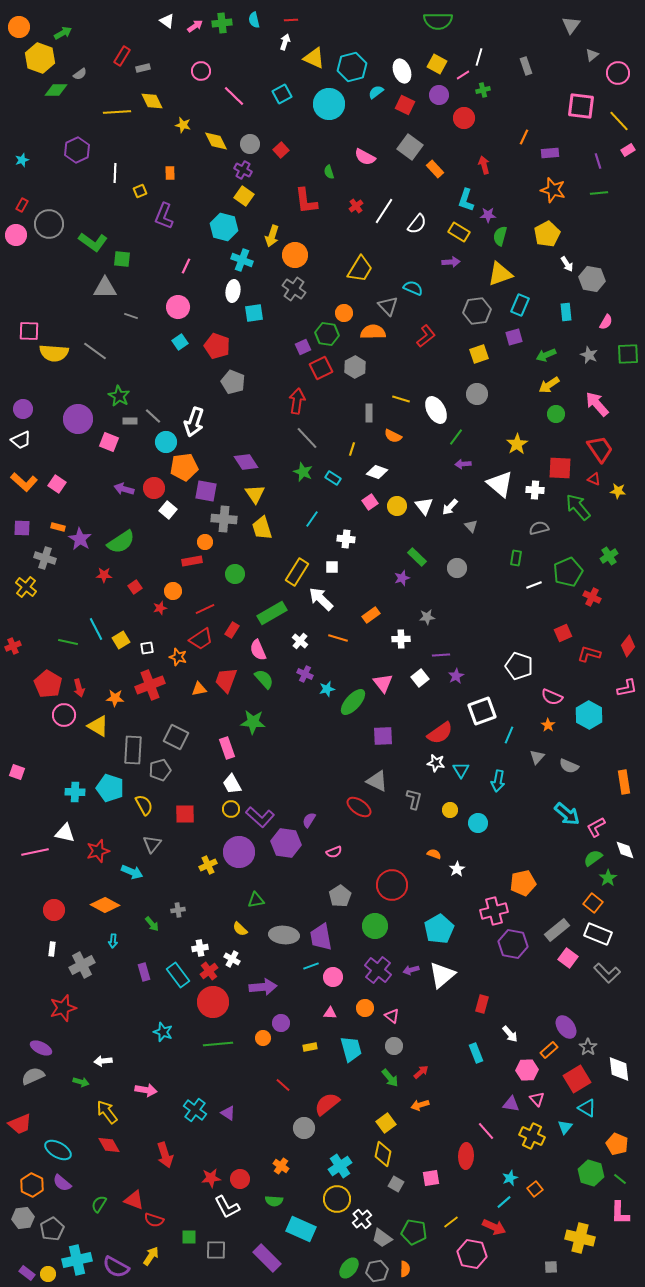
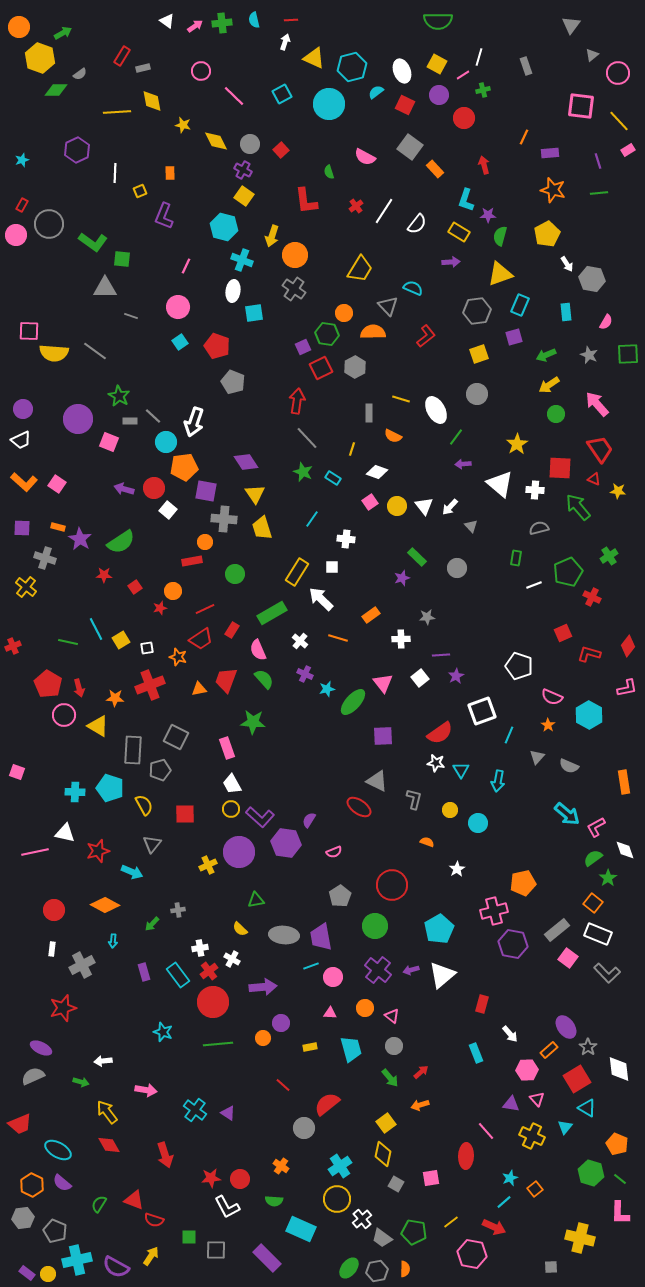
yellow diamond at (152, 101): rotated 15 degrees clockwise
orange semicircle at (434, 854): moved 7 px left, 12 px up
green arrow at (152, 924): rotated 84 degrees clockwise
gray pentagon at (52, 1229): moved 3 px right, 2 px down; rotated 20 degrees counterclockwise
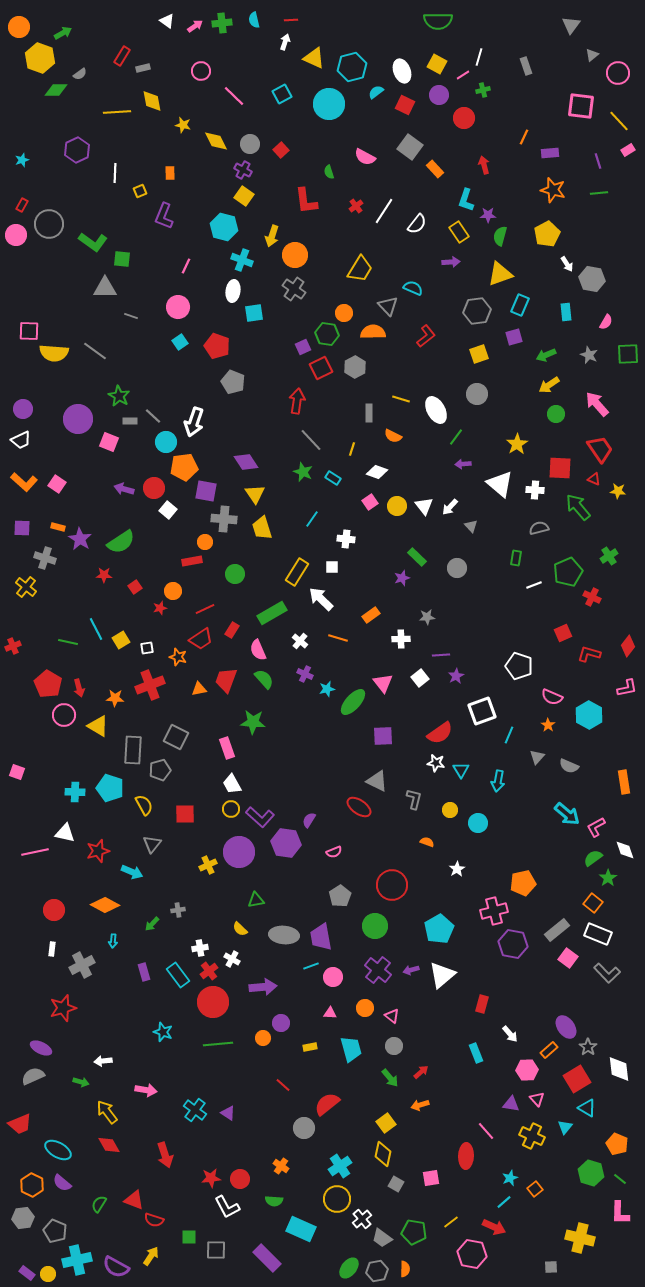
yellow rectangle at (459, 232): rotated 25 degrees clockwise
gray line at (307, 438): moved 4 px right, 2 px down
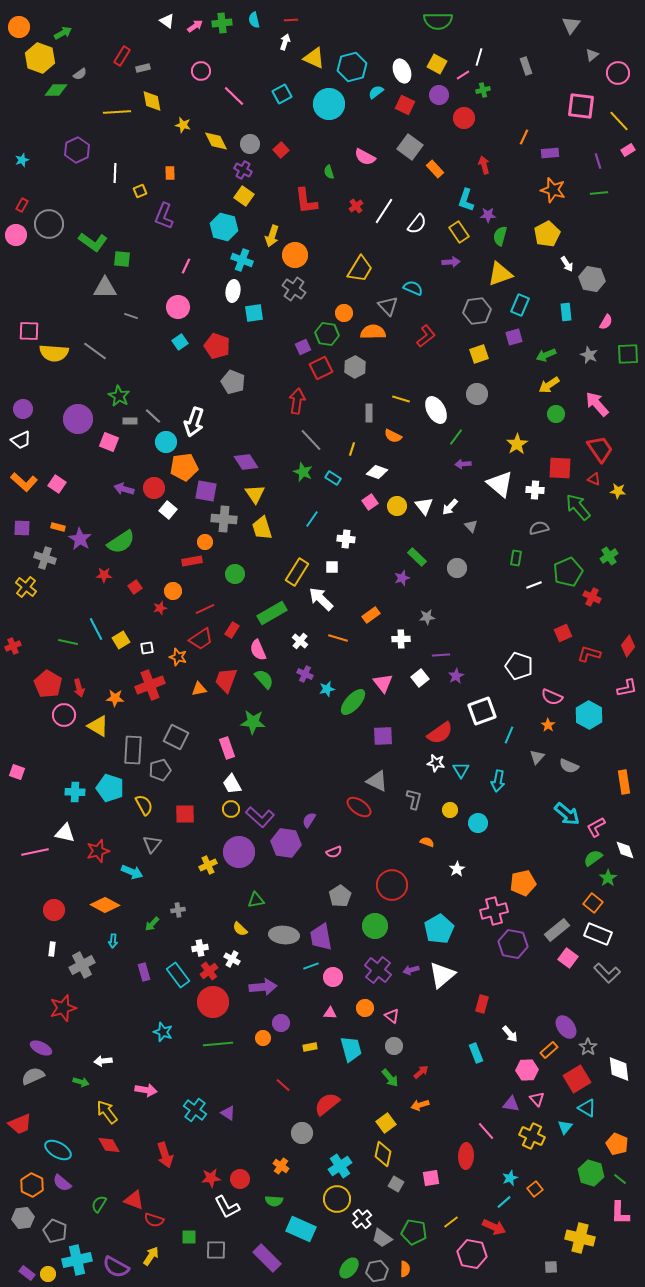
gray circle at (304, 1128): moved 2 px left, 5 px down
